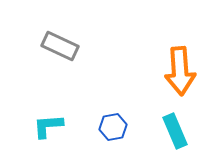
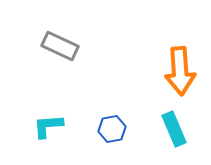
blue hexagon: moved 1 px left, 2 px down
cyan rectangle: moved 1 px left, 2 px up
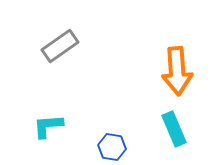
gray rectangle: rotated 60 degrees counterclockwise
orange arrow: moved 3 px left
blue hexagon: moved 18 px down; rotated 20 degrees clockwise
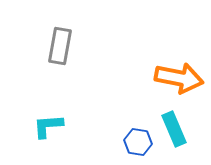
gray rectangle: rotated 45 degrees counterclockwise
orange arrow: moved 2 px right, 7 px down; rotated 75 degrees counterclockwise
blue hexagon: moved 26 px right, 5 px up
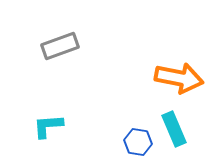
gray rectangle: rotated 60 degrees clockwise
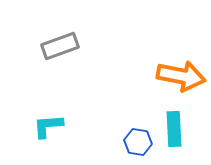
orange arrow: moved 2 px right, 2 px up
cyan rectangle: rotated 20 degrees clockwise
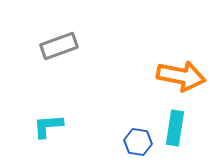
gray rectangle: moved 1 px left
cyan rectangle: moved 1 px right, 1 px up; rotated 12 degrees clockwise
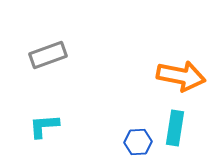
gray rectangle: moved 11 px left, 9 px down
cyan L-shape: moved 4 px left
blue hexagon: rotated 12 degrees counterclockwise
